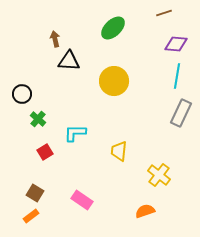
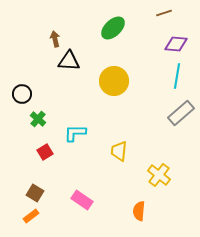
gray rectangle: rotated 24 degrees clockwise
orange semicircle: moved 6 px left; rotated 66 degrees counterclockwise
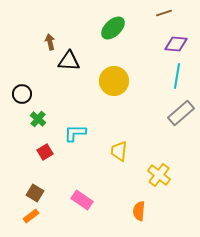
brown arrow: moved 5 px left, 3 px down
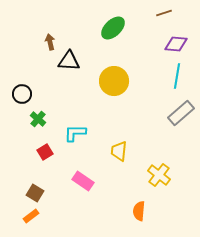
pink rectangle: moved 1 px right, 19 px up
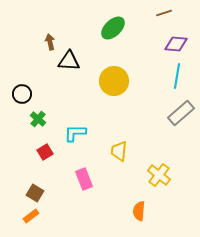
pink rectangle: moved 1 px right, 2 px up; rotated 35 degrees clockwise
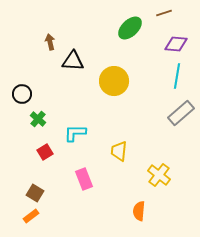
green ellipse: moved 17 px right
black triangle: moved 4 px right
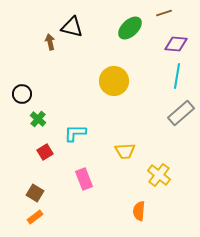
black triangle: moved 1 px left, 34 px up; rotated 10 degrees clockwise
yellow trapezoid: moved 6 px right; rotated 100 degrees counterclockwise
orange rectangle: moved 4 px right, 1 px down
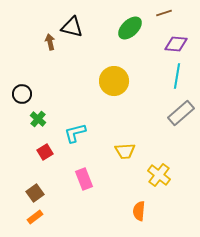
cyan L-shape: rotated 15 degrees counterclockwise
brown square: rotated 24 degrees clockwise
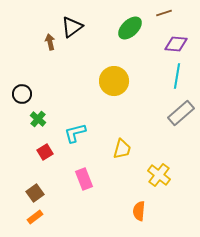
black triangle: rotated 50 degrees counterclockwise
yellow trapezoid: moved 3 px left, 2 px up; rotated 70 degrees counterclockwise
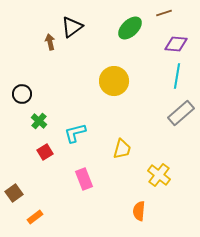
green cross: moved 1 px right, 2 px down
brown square: moved 21 px left
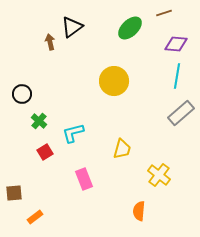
cyan L-shape: moved 2 px left
brown square: rotated 30 degrees clockwise
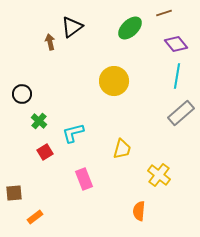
purple diamond: rotated 45 degrees clockwise
